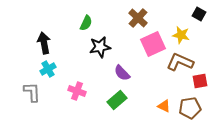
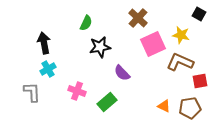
green rectangle: moved 10 px left, 2 px down
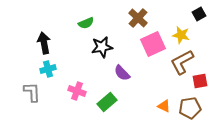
black square: rotated 32 degrees clockwise
green semicircle: rotated 42 degrees clockwise
black star: moved 2 px right
brown L-shape: moved 2 px right; rotated 52 degrees counterclockwise
cyan cross: rotated 14 degrees clockwise
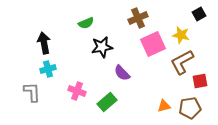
brown cross: rotated 24 degrees clockwise
orange triangle: rotated 40 degrees counterclockwise
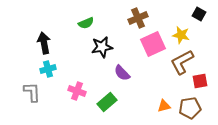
black square: rotated 32 degrees counterclockwise
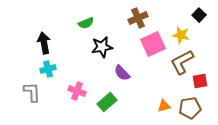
black square: moved 1 px down; rotated 16 degrees clockwise
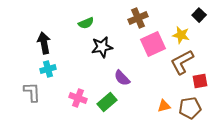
purple semicircle: moved 5 px down
pink cross: moved 1 px right, 7 px down
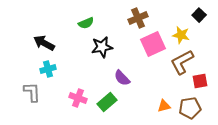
black arrow: rotated 50 degrees counterclockwise
